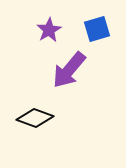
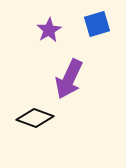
blue square: moved 5 px up
purple arrow: moved 9 px down; rotated 15 degrees counterclockwise
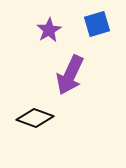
purple arrow: moved 1 px right, 4 px up
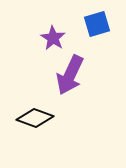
purple star: moved 4 px right, 8 px down; rotated 10 degrees counterclockwise
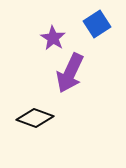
blue square: rotated 16 degrees counterclockwise
purple arrow: moved 2 px up
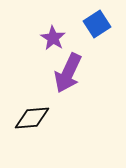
purple arrow: moved 2 px left
black diamond: moved 3 px left; rotated 24 degrees counterclockwise
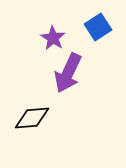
blue square: moved 1 px right, 3 px down
